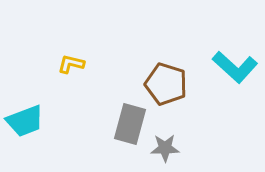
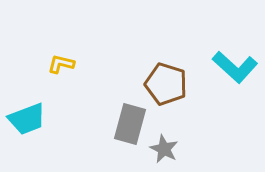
yellow L-shape: moved 10 px left
cyan trapezoid: moved 2 px right, 2 px up
gray star: moved 1 px left, 1 px down; rotated 28 degrees clockwise
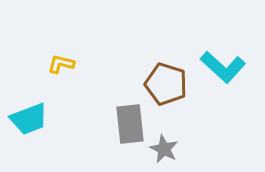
cyan L-shape: moved 12 px left
cyan trapezoid: moved 2 px right
gray rectangle: rotated 21 degrees counterclockwise
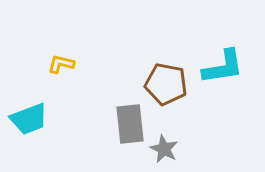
cyan L-shape: rotated 51 degrees counterclockwise
brown pentagon: rotated 6 degrees counterclockwise
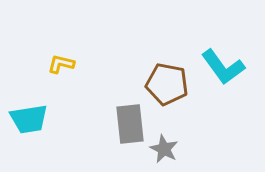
cyan L-shape: rotated 63 degrees clockwise
brown pentagon: moved 1 px right
cyan trapezoid: rotated 12 degrees clockwise
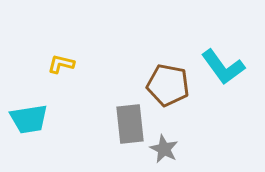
brown pentagon: moved 1 px right, 1 px down
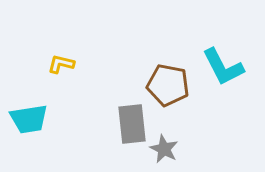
cyan L-shape: rotated 9 degrees clockwise
gray rectangle: moved 2 px right
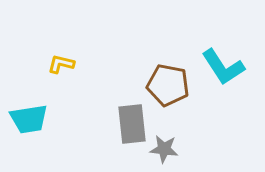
cyan L-shape: rotated 6 degrees counterclockwise
gray star: rotated 20 degrees counterclockwise
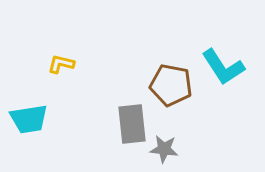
brown pentagon: moved 3 px right
